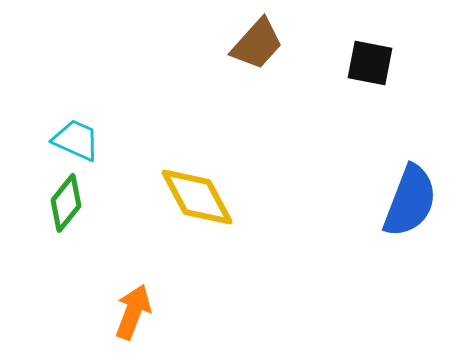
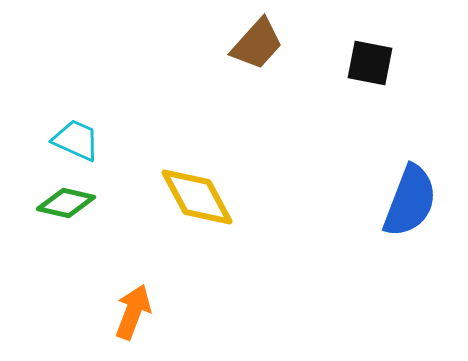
green diamond: rotated 64 degrees clockwise
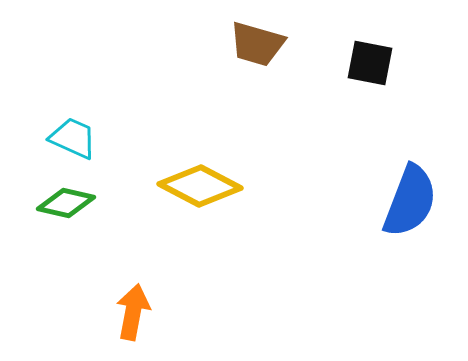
brown trapezoid: rotated 64 degrees clockwise
cyan trapezoid: moved 3 px left, 2 px up
yellow diamond: moved 3 px right, 11 px up; rotated 34 degrees counterclockwise
orange arrow: rotated 10 degrees counterclockwise
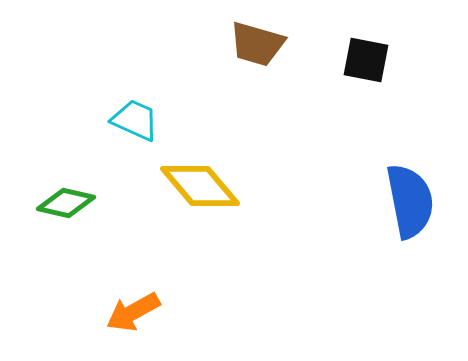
black square: moved 4 px left, 3 px up
cyan trapezoid: moved 62 px right, 18 px up
yellow diamond: rotated 22 degrees clockwise
blue semicircle: rotated 32 degrees counterclockwise
orange arrow: rotated 130 degrees counterclockwise
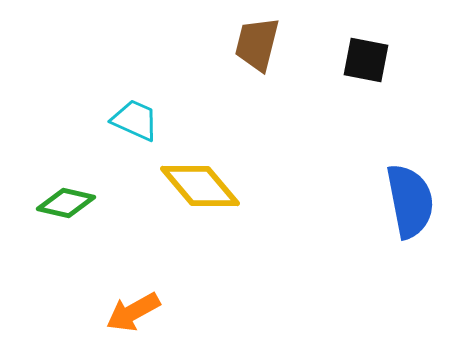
brown trapezoid: rotated 88 degrees clockwise
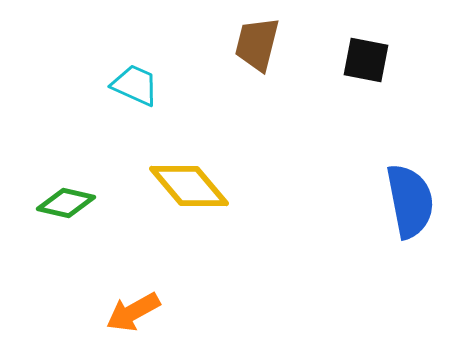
cyan trapezoid: moved 35 px up
yellow diamond: moved 11 px left
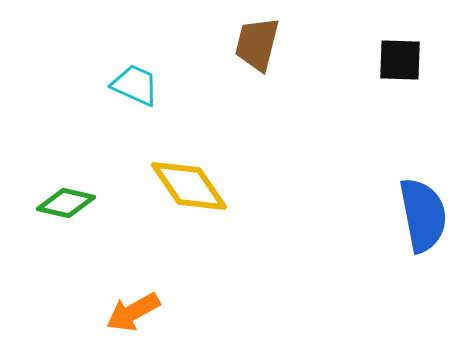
black square: moved 34 px right; rotated 9 degrees counterclockwise
yellow diamond: rotated 6 degrees clockwise
blue semicircle: moved 13 px right, 14 px down
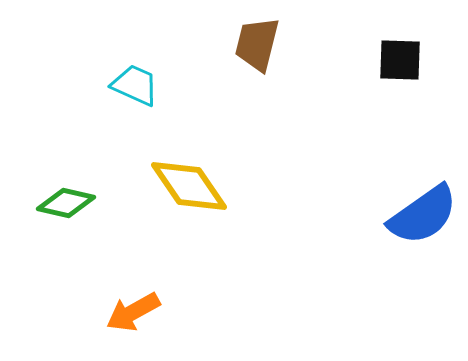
blue semicircle: rotated 66 degrees clockwise
